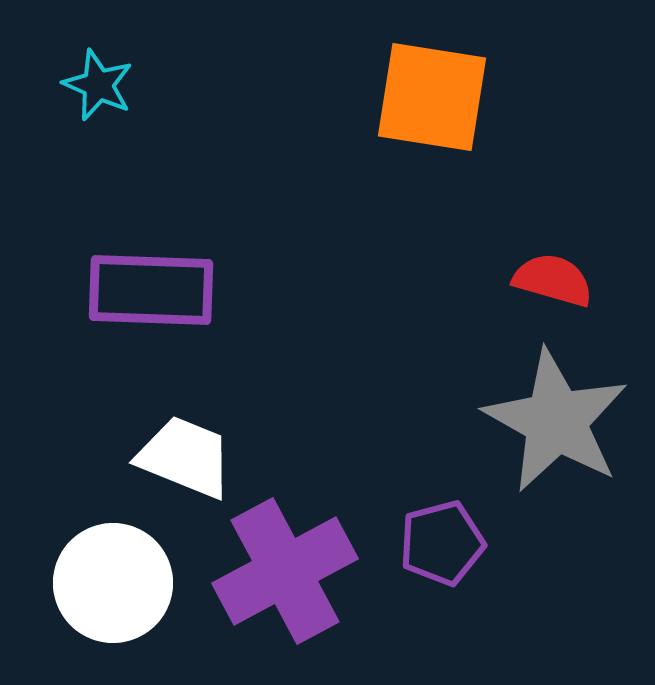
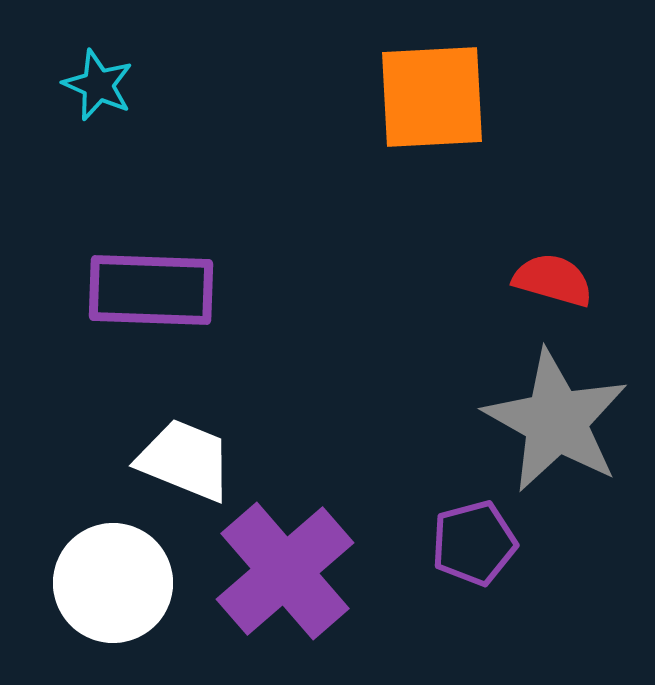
orange square: rotated 12 degrees counterclockwise
white trapezoid: moved 3 px down
purple pentagon: moved 32 px right
purple cross: rotated 13 degrees counterclockwise
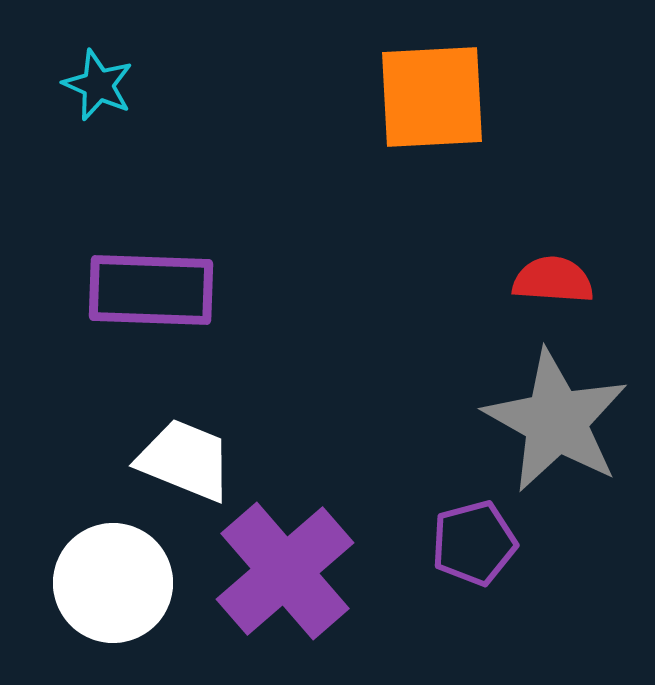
red semicircle: rotated 12 degrees counterclockwise
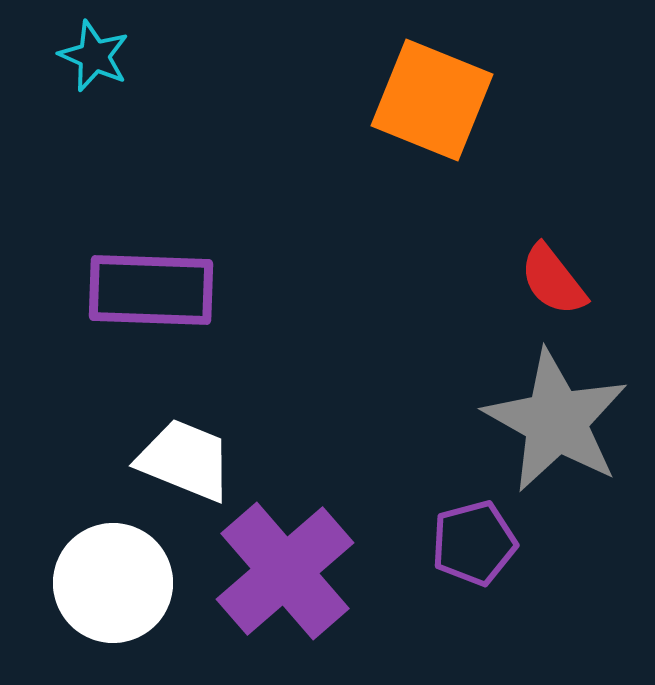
cyan star: moved 4 px left, 29 px up
orange square: moved 3 px down; rotated 25 degrees clockwise
red semicircle: rotated 132 degrees counterclockwise
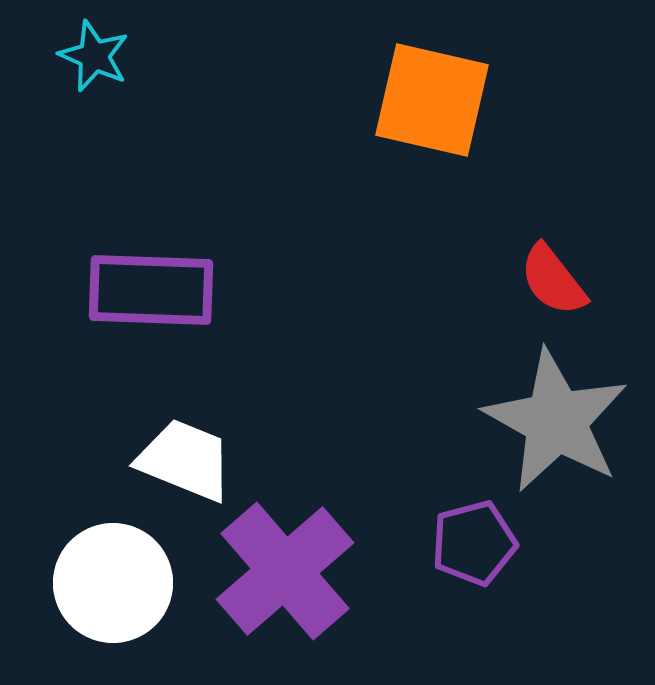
orange square: rotated 9 degrees counterclockwise
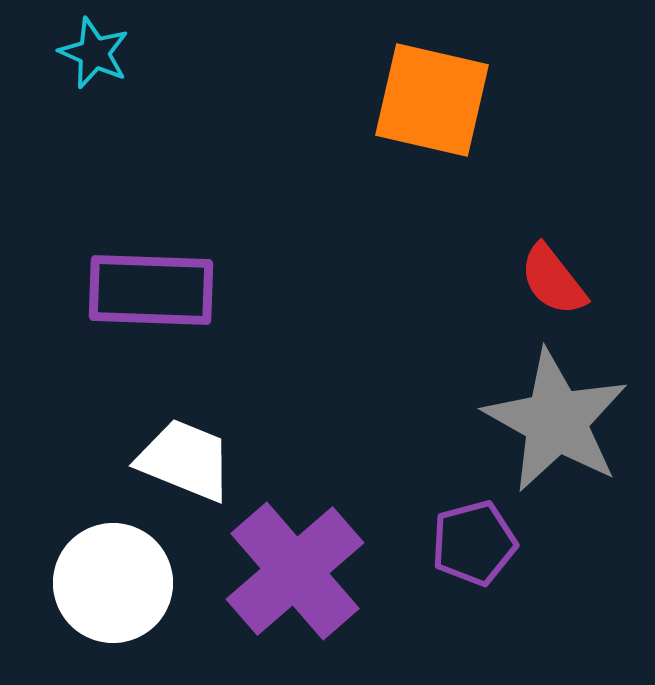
cyan star: moved 3 px up
purple cross: moved 10 px right
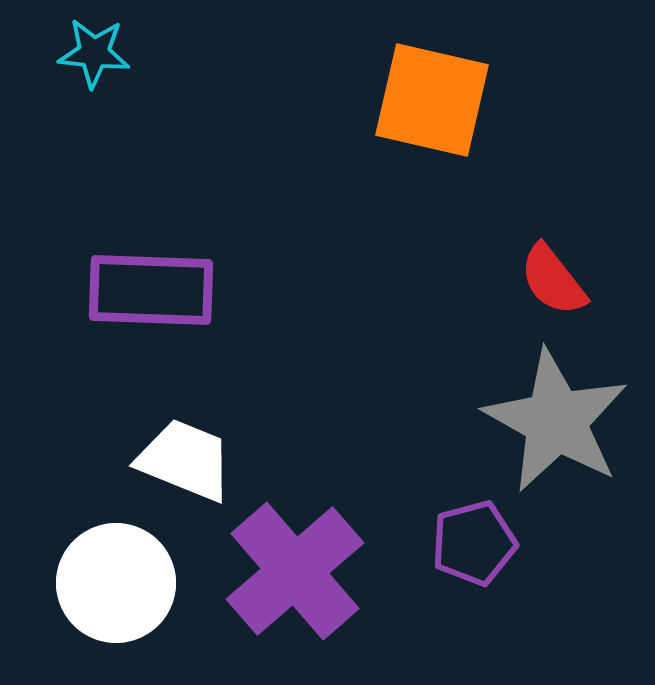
cyan star: rotated 18 degrees counterclockwise
white circle: moved 3 px right
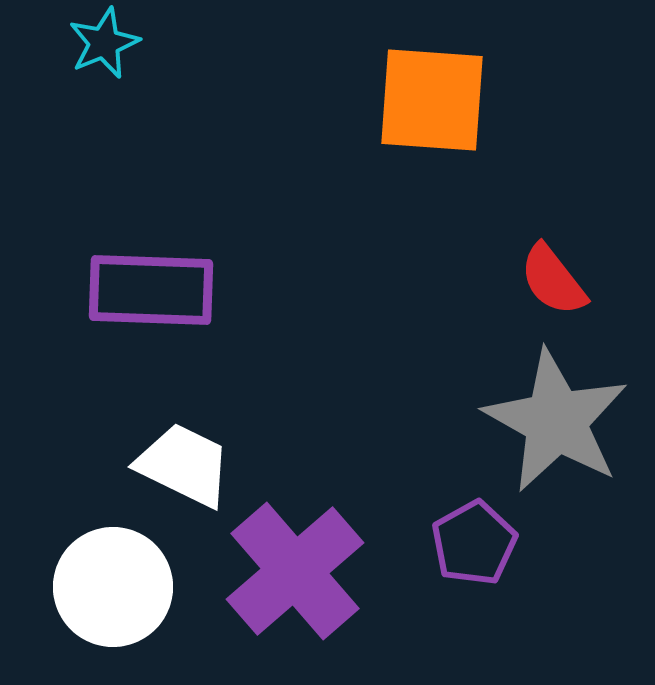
cyan star: moved 10 px right, 10 px up; rotated 28 degrees counterclockwise
orange square: rotated 9 degrees counterclockwise
white trapezoid: moved 1 px left, 5 px down; rotated 4 degrees clockwise
purple pentagon: rotated 14 degrees counterclockwise
white circle: moved 3 px left, 4 px down
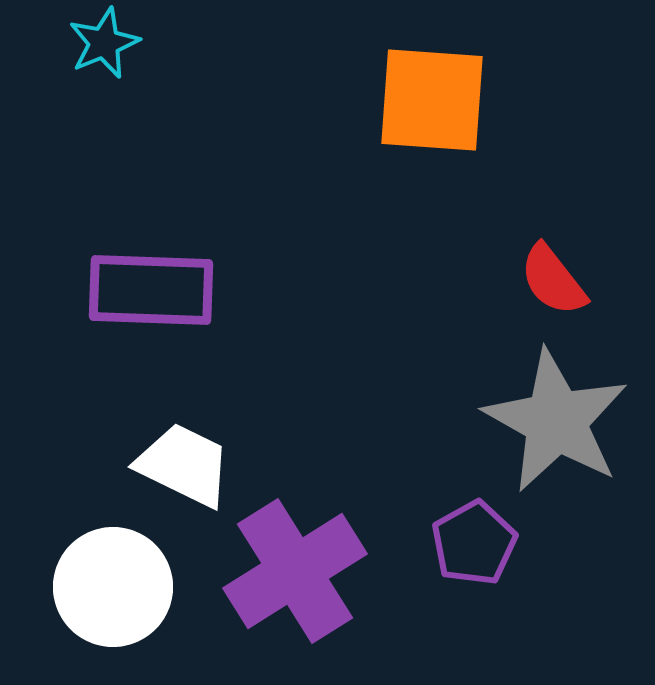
purple cross: rotated 9 degrees clockwise
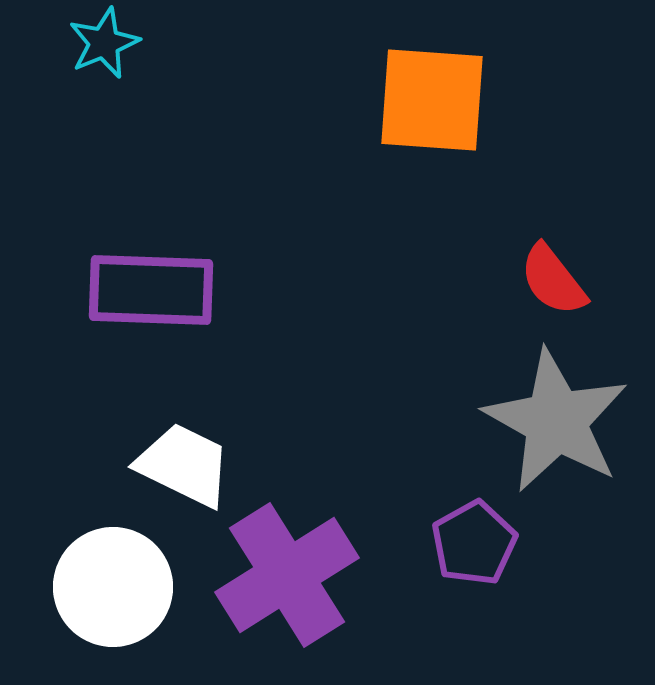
purple cross: moved 8 px left, 4 px down
